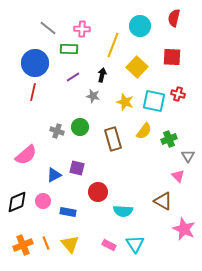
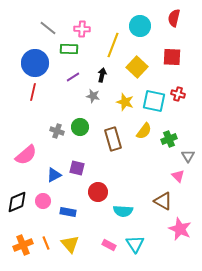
pink star: moved 4 px left
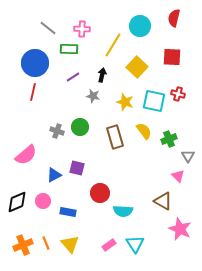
yellow line: rotated 10 degrees clockwise
yellow semicircle: rotated 72 degrees counterclockwise
brown rectangle: moved 2 px right, 2 px up
red circle: moved 2 px right, 1 px down
pink rectangle: rotated 64 degrees counterclockwise
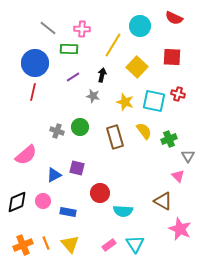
red semicircle: rotated 78 degrees counterclockwise
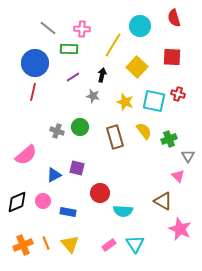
red semicircle: rotated 48 degrees clockwise
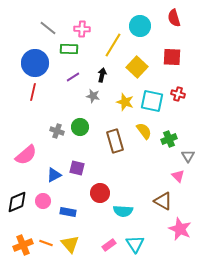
cyan square: moved 2 px left
brown rectangle: moved 4 px down
orange line: rotated 48 degrees counterclockwise
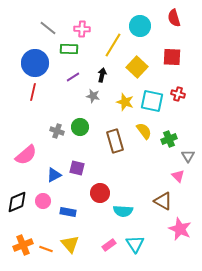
orange line: moved 6 px down
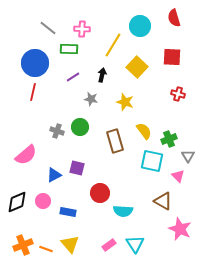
gray star: moved 2 px left, 3 px down
cyan square: moved 60 px down
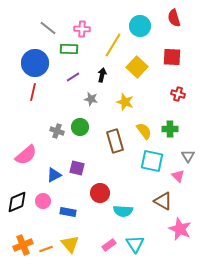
green cross: moved 1 px right, 10 px up; rotated 21 degrees clockwise
orange line: rotated 40 degrees counterclockwise
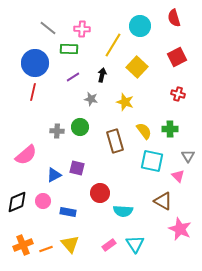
red square: moved 5 px right; rotated 30 degrees counterclockwise
gray cross: rotated 16 degrees counterclockwise
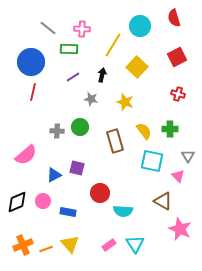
blue circle: moved 4 px left, 1 px up
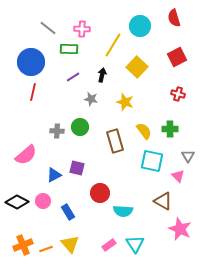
black diamond: rotated 50 degrees clockwise
blue rectangle: rotated 49 degrees clockwise
